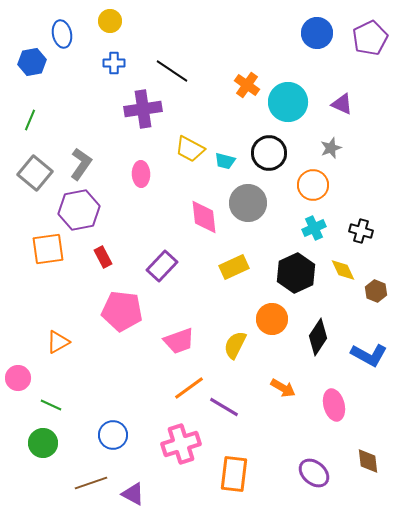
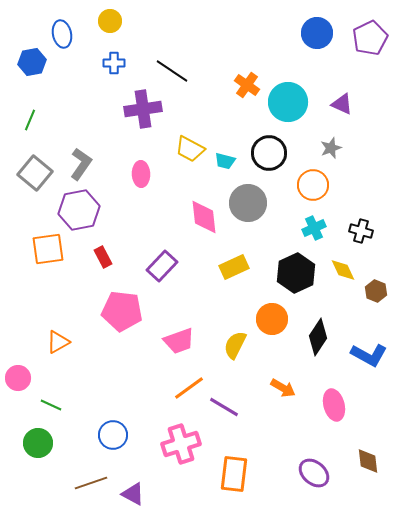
green circle at (43, 443): moved 5 px left
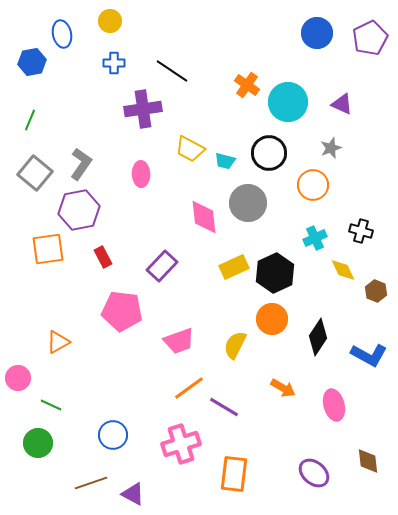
cyan cross at (314, 228): moved 1 px right, 10 px down
black hexagon at (296, 273): moved 21 px left
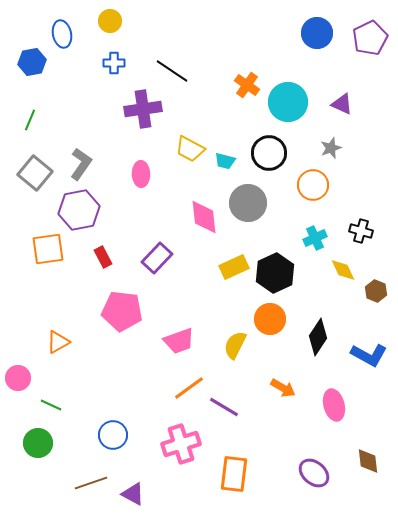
purple rectangle at (162, 266): moved 5 px left, 8 px up
orange circle at (272, 319): moved 2 px left
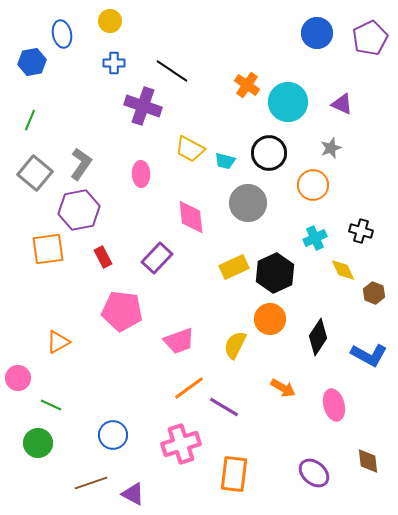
purple cross at (143, 109): moved 3 px up; rotated 27 degrees clockwise
pink diamond at (204, 217): moved 13 px left
brown hexagon at (376, 291): moved 2 px left, 2 px down
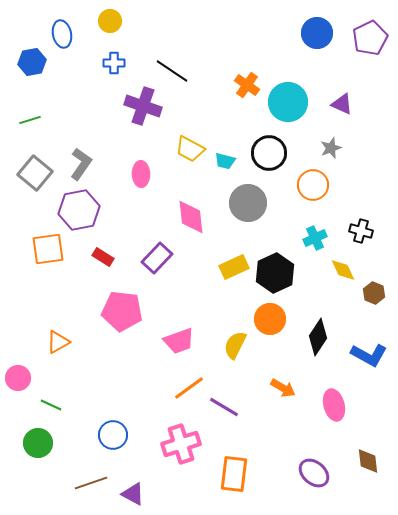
green line at (30, 120): rotated 50 degrees clockwise
red rectangle at (103, 257): rotated 30 degrees counterclockwise
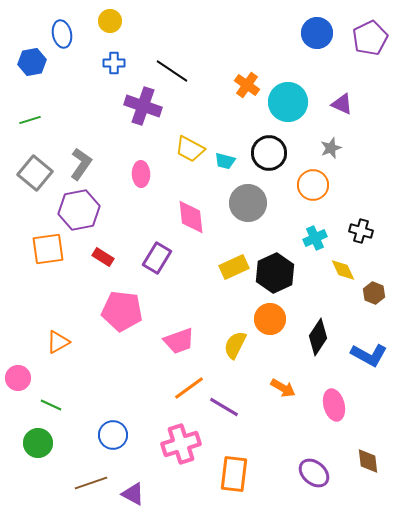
purple rectangle at (157, 258): rotated 12 degrees counterclockwise
